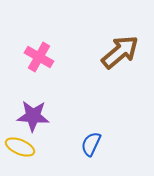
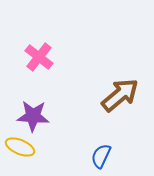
brown arrow: moved 43 px down
pink cross: rotated 8 degrees clockwise
blue semicircle: moved 10 px right, 12 px down
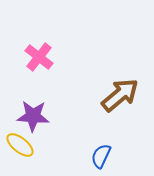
yellow ellipse: moved 2 px up; rotated 16 degrees clockwise
